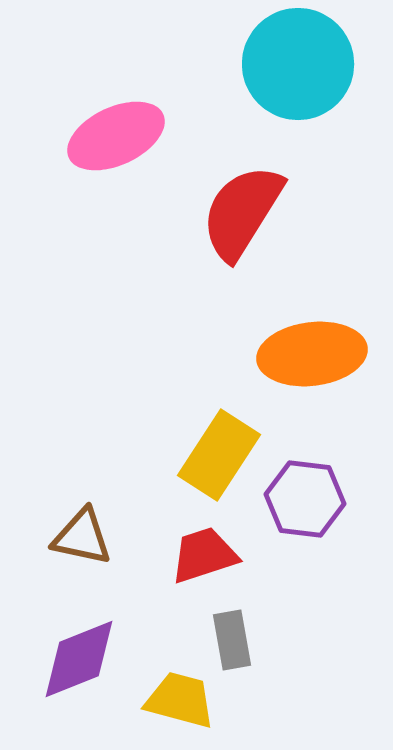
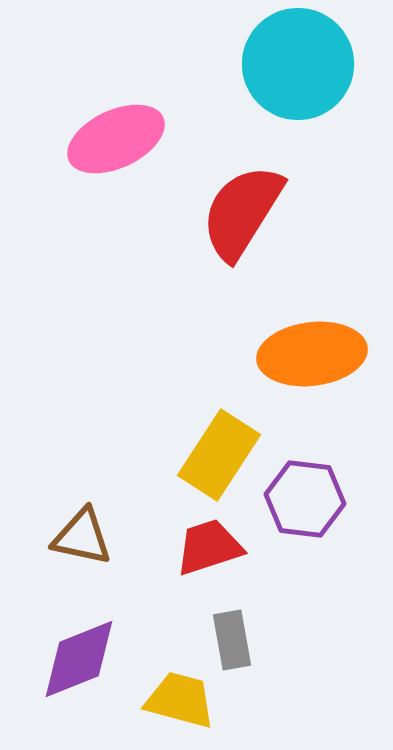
pink ellipse: moved 3 px down
red trapezoid: moved 5 px right, 8 px up
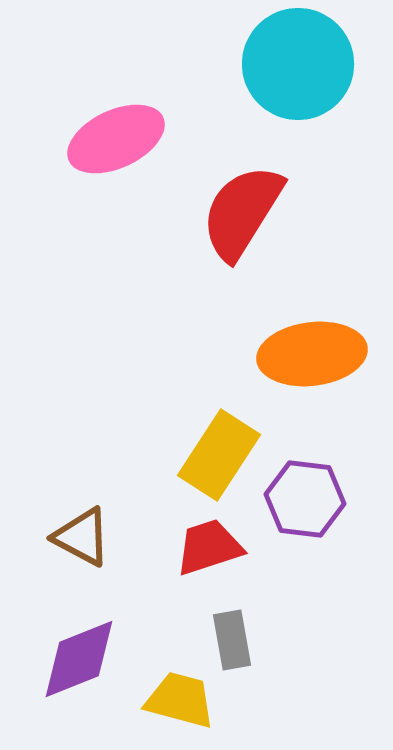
brown triangle: rotated 16 degrees clockwise
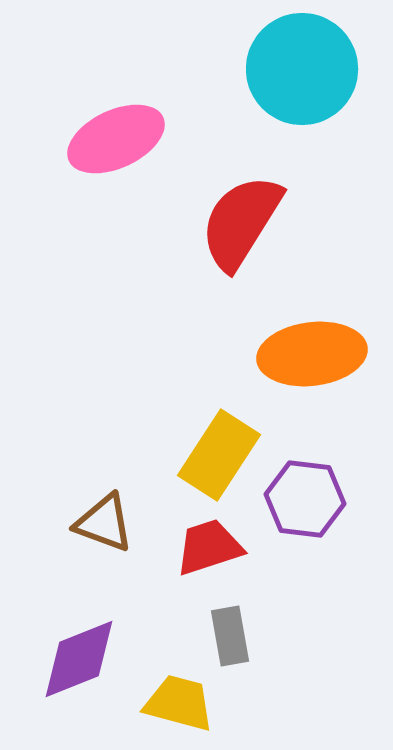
cyan circle: moved 4 px right, 5 px down
red semicircle: moved 1 px left, 10 px down
brown triangle: moved 22 px right, 14 px up; rotated 8 degrees counterclockwise
gray rectangle: moved 2 px left, 4 px up
yellow trapezoid: moved 1 px left, 3 px down
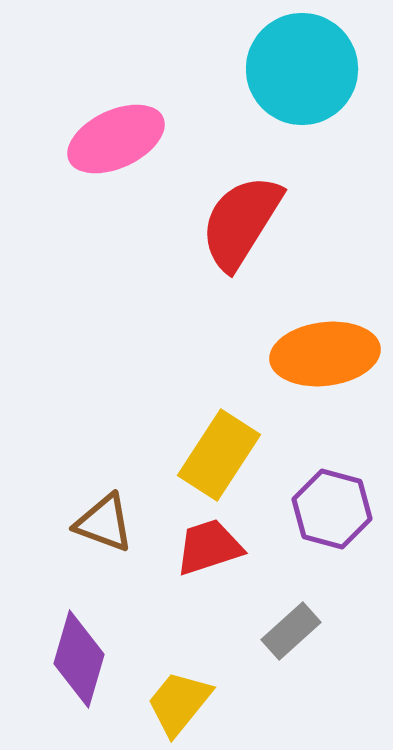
orange ellipse: moved 13 px right
purple hexagon: moved 27 px right, 10 px down; rotated 8 degrees clockwise
gray rectangle: moved 61 px right, 5 px up; rotated 58 degrees clockwise
purple diamond: rotated 52 degrees counterclockwise
yellow trapezoid: rotated 66 degrees counterclockwise
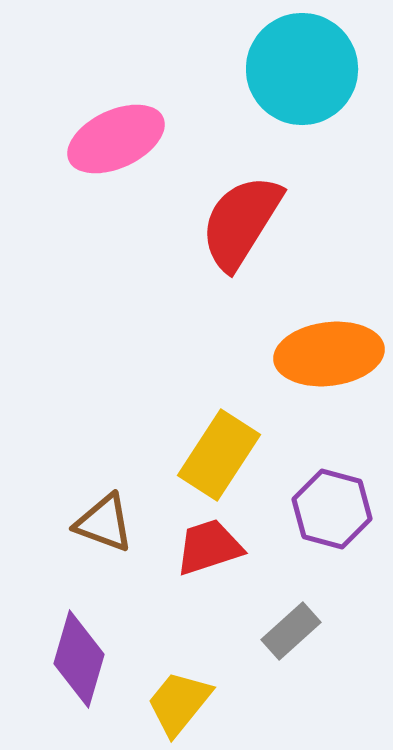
orange ellipse: moved 4 px right
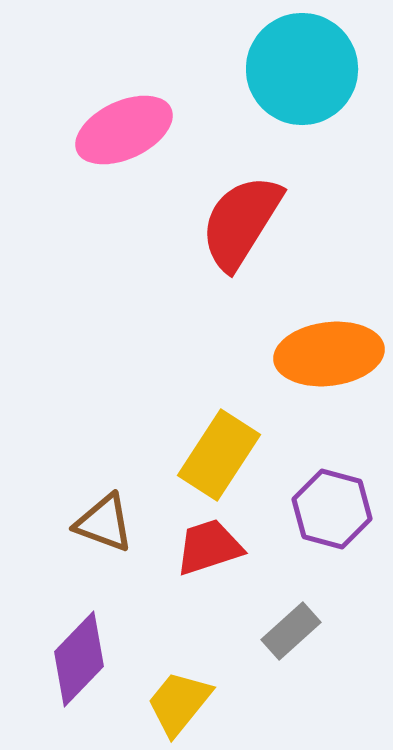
pink ellipse: moved 8 px right, 9 px up
purple diamond: rotated 28 degrees clockwise
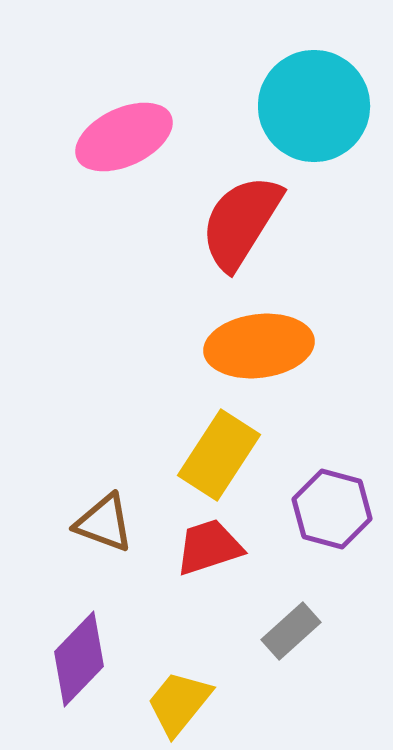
cyan circle: moved 12 px right, 37 px down
pink ellipse: moved 7 px down
orange ellipse: moved 70 px left, 8 px up
